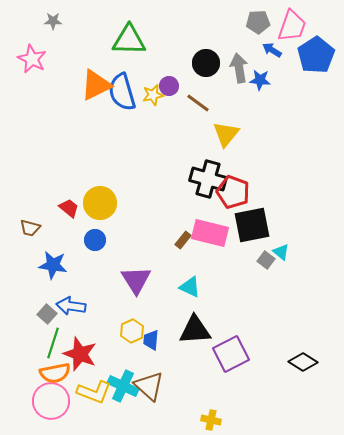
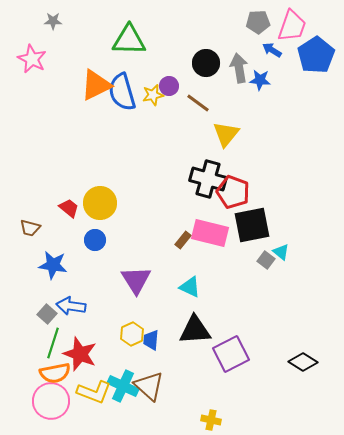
yellow hexagon at (132, 331): moved 3 px down
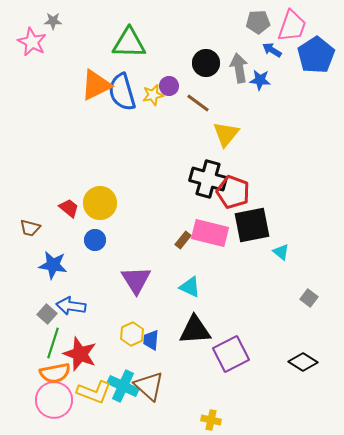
green triangle at (129, 40): moved 3 px down
pink star at (32, 59): moved 17 px up
gray square at (266, 260): moved 43 px right, 38 px down
pink circle at (51, 401): moved 3 px right, 1 px up
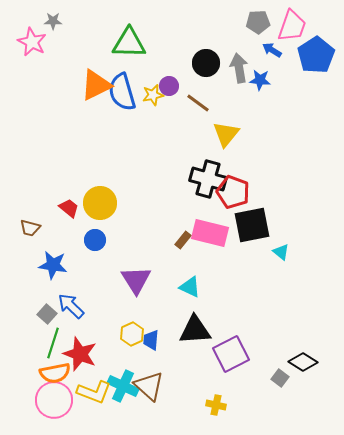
gray square at (309, 298): moved 29 px left, 80 px down
blue arrow at (71, 306): rotated 36 degrees clockwise
yellow cross at (211, 420): moved 5 px right, 15 px up
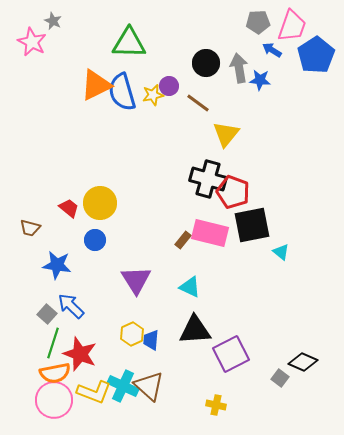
gray star at (53, 21): rotated 24 degrees clockwise
blue star at (53, 265): moved 4 px right
black diamond at (303, 362): rotated 8 degrees counterclockwise
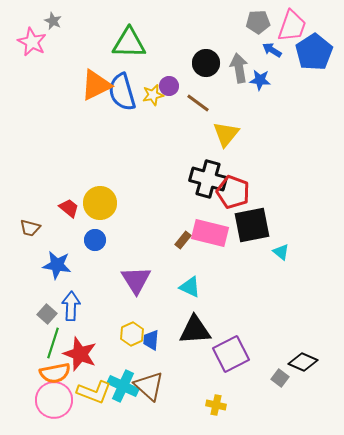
blue pentagon at (316, 55): moved 2 px left, 3 px up
blue arrow at (71, 306): rotated 48 degrees clockwise
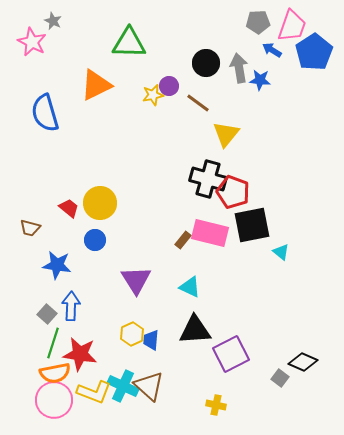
blue semicircle at (122, 92): moved 77 px left, 21 px down
red star at (80, 354): rotated 12 degrees counterclockwise
